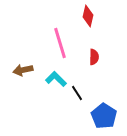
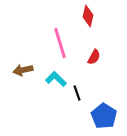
red semicircle: rotated 28 degrees clockwise
black line: rotated 14 degrees clockwise
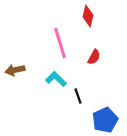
brown arrow: moved 8 px left
black line: moved 1 px right, 3 px down
blue pentagon: moved 1 px right, 4 px down; rotated 15 degrees clockwise
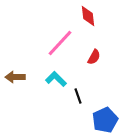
red diamond: rotated 20 degrees counterclockwise
pink line: rotated 60 degrees clockwise
brown arrow: moved 7 px down; rotated 12 degrees clockwise
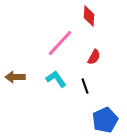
red diamond: moved 1 px right; rotated 10 degrees clockwise
cyan L-shape: rotated 10 degrees clockwise
black line: moved 7 px right, 10 px up
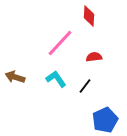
red semicircle: rotated 126 degrees counterclockwise
brown arrow: rotated 18 degrees clockwise
black line: rotated 56 degrees clockwise
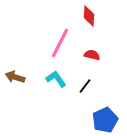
pink line: rotated 16 degrees counterclockwise
red semicircle: moved 2 px left, 2 px up; rotated 21 degrees clockwise
